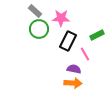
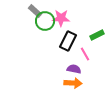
green circle: moved 6 px right, 8 px up
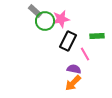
pink star: moved 1 px down; rotated 12 degrees counterclockwise
green rectangle: moved 1 px down; rotated 24 degrees clockwise
orange arrow: rotated 132 degrees clockwise
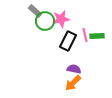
pink line: moved 19 px up; rotated 16 degrees clockwise
